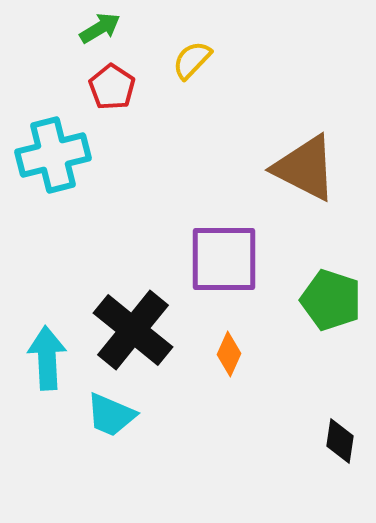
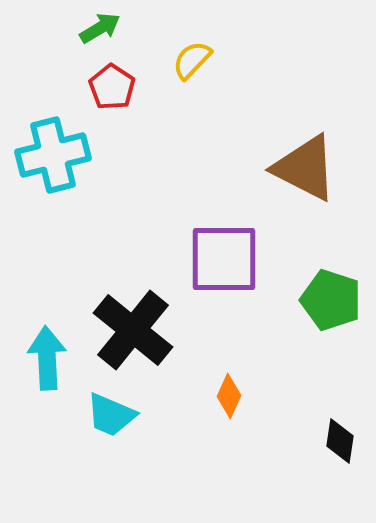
orange diamond: moved 42 px down
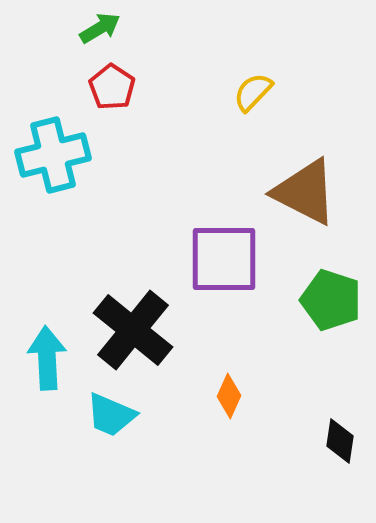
yellow semicircle: moved 61 px right, 32 px down
brown triangle: moved 24 px down
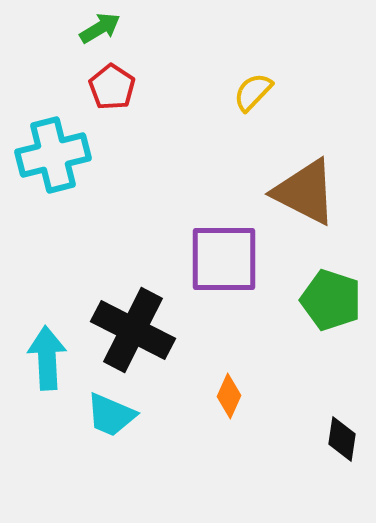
black cross: rotated 12 degrees counterclockwise
black diamond: moved 2 px right, 2 px up
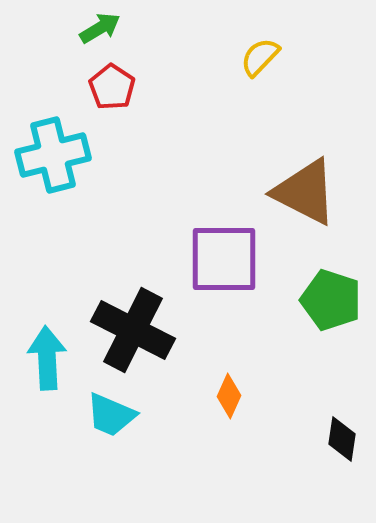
yellow semicircle: moved 7 px right, 35 px up
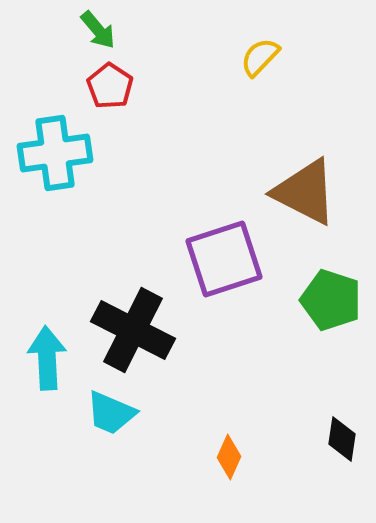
green arrow: moved 2 px left, 2 px down; rotated 81 degrees clockwise
red pentagon: moved 2 px left, 1 px up
cyan cross: moved 2 px right, 2 px up; rotated 6 degrees clockwise
purple square: rotated 18 degrees counterclockwise
orange diamond: moved 61 px down
cyan trapezoid: moved 2 px up
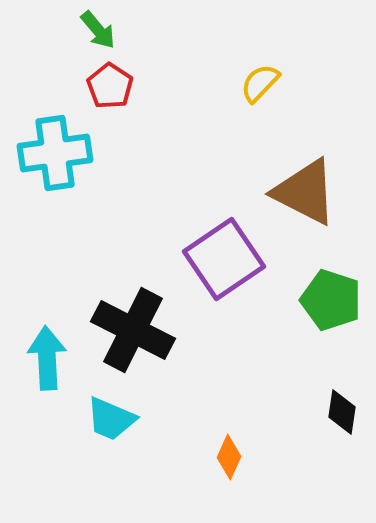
yellow semicircle: moved 26 px down
purple square: rotated 16 degrees counterclockwise
cyan trapezoid: moved 6 px down
black diamond: moved 27 px up
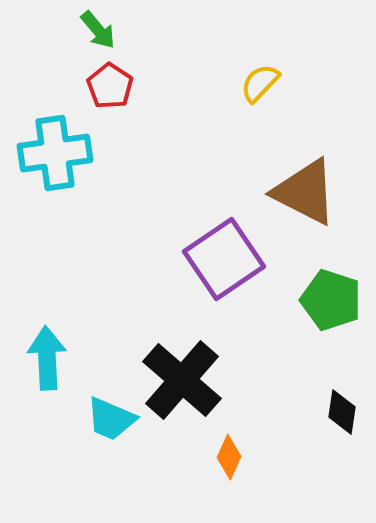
black cross: moved 49 px right, 50 px down; rotated 14 degrees clockwise
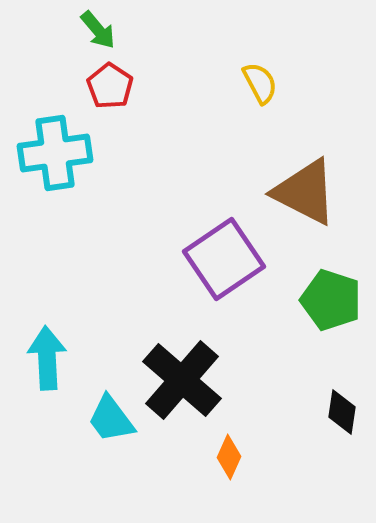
yellow semicircle: rotated 108 degrees clockwise
cyan trapezoid: rotated 30 degrees clockwise
